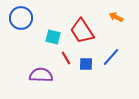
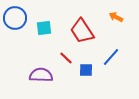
blue circle: moved 6 px left
cyan square: moved 9 px left, 9 px up; rotated 21 degrees counterclockwise
red line: rotated 16 degrees counterclockwise
blue square: moved 6 px down
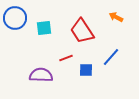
red line: rotated 64 degrees counterclockwise
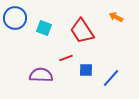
cyan square: rotated 28 degrees clockwise
blue line: moved 21 px down
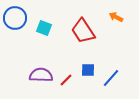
red trapezoid: moved 1 px right
red line: moved 22 px down; rotated 24 degrees counterclockwise
blue square: moved 2 px right
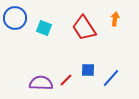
orange arrow: moved 1 px left, 2 px down; rotated 72 degrees clockwise
red trapezoid: moved 1 px right, 3 px up
purple semicircle: moved 8 px down
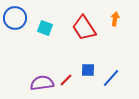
cyan square: moved 1 px right
purple semicircle: moved 1 px right; rotated 10 degrees counterclockwise
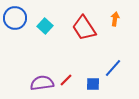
cyan square: moved 2 px up; rotated 21 degrees clockwise
blue square: moved 5 px right, 14 px down
blue line: moved 2 px right, 10 px up
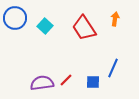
blue line: rotated 18 degrees counterclockwise
blue square: moved 2 px up
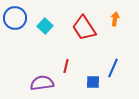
red line: moved 14 px up; rotated 32 degrees counterclockwise
